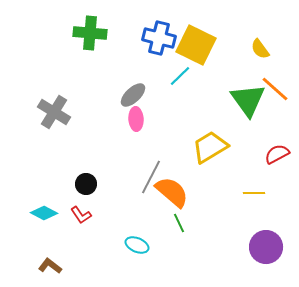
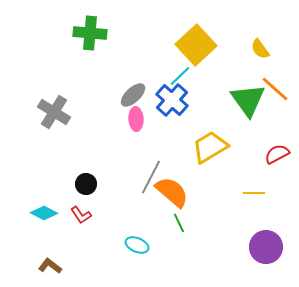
blue cross: moved 13 px right, 62 px down; rotated 28 degrees clockwise
yellow square: rotated 21 degrees clockwise
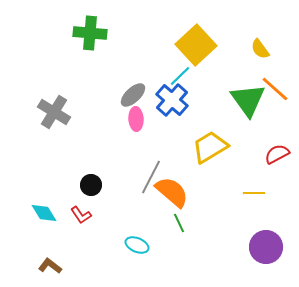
black circle: moved 5 px right, 1 px down
cyan diamond: rotated 32 degrees clockwise
